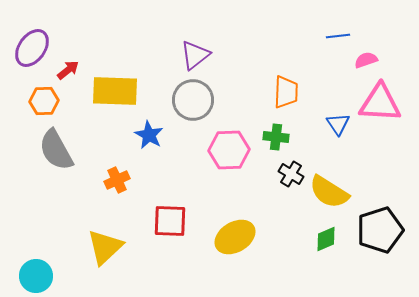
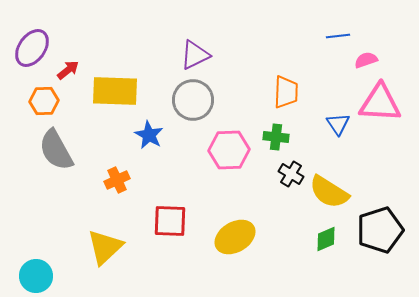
purple triangle: rotated 12 degrees clockwise
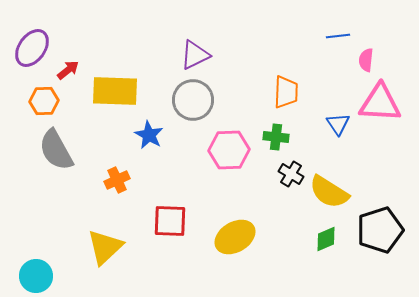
pink semicircle: rotated 65 degrees counterclockwise
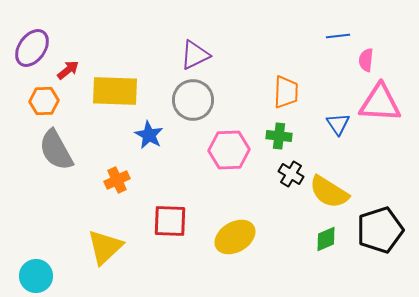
green cross: moved 3 px right, 1 px up
